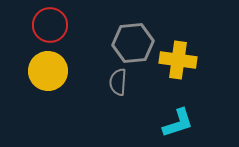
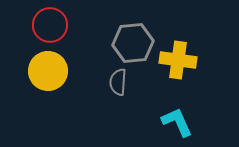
cyan L-shape: moved 1 px left, 1 px up; rotated 96 degrees counterclockwise
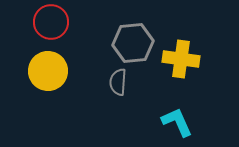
red circle: moved 1 px right, 3 px up
yellow cross: moved 3 px right, 1 px up
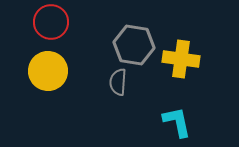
gray hexagon: moved 1 px right, 2 px down; rotated 15 degrees clockwise
cyan L-shape: rotated 12 degrees clockwise
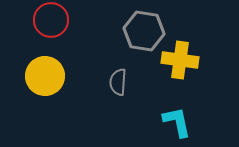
red circle: moved 2 px up
gray hexagon: moved 10 px right, 14 px up
yellow cross: moved 1 px left, 1 px down
yellow circle: moved 3 px left, 5 px down
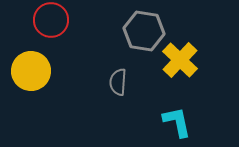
yellow cross: rotated 36 degrees clockwise
yellow circle: moved 14 px left, 5 px up
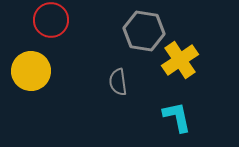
yellow cross: rotated 12 degrees clockwise
gray semicircle: rotated 12 degrees counterclockwise
cyan L-shape: moved 5 px up
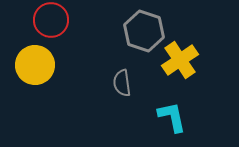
gray hexagon: rotated 9 degrees clockwise
yellow circle: moved 4 px right, 6 px up
gray semicircle: moved 4 px right, 1 px down
cyan L-shape: moved 5 px left
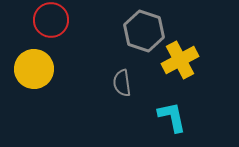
yellow cross: rotated 6 degrees clockwise
yellow circle: moved 1 px left, 4 px down
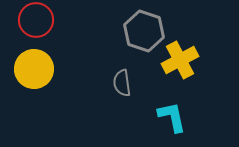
red circle: moved 15 px left
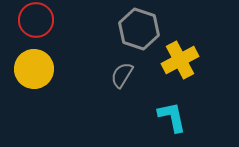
gray hexagon: moved 5 px left, 2 px up
gray semicircle: moved 8 px up; rotated 40 degrees clockwise
